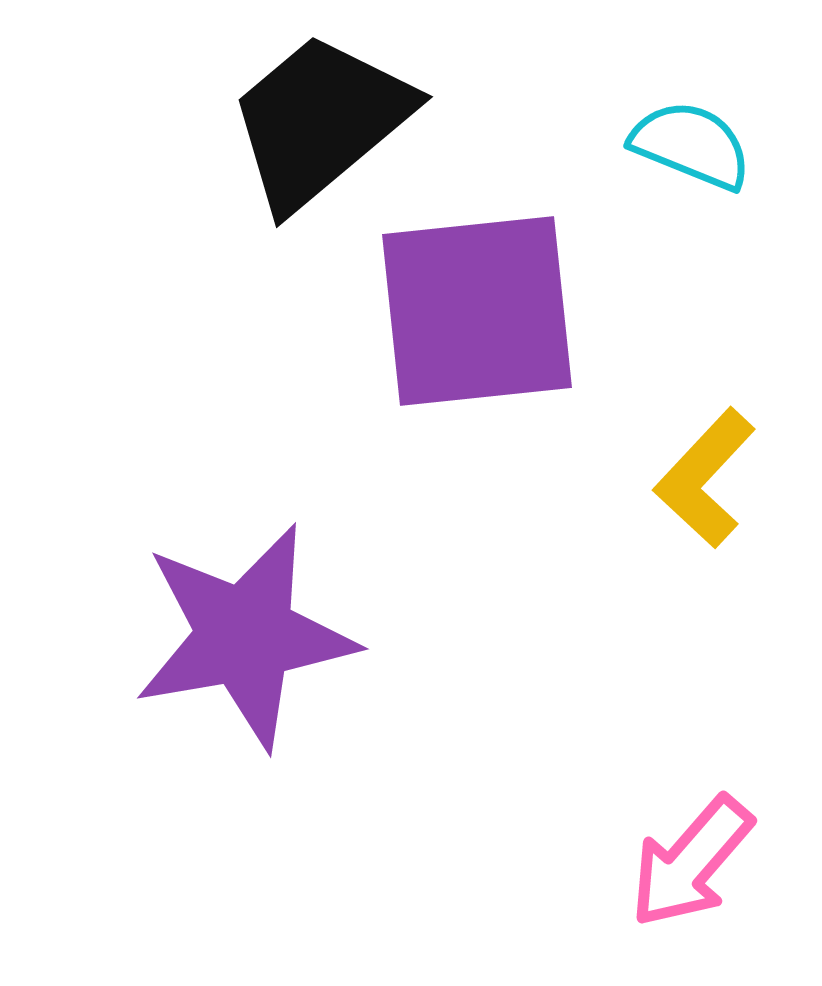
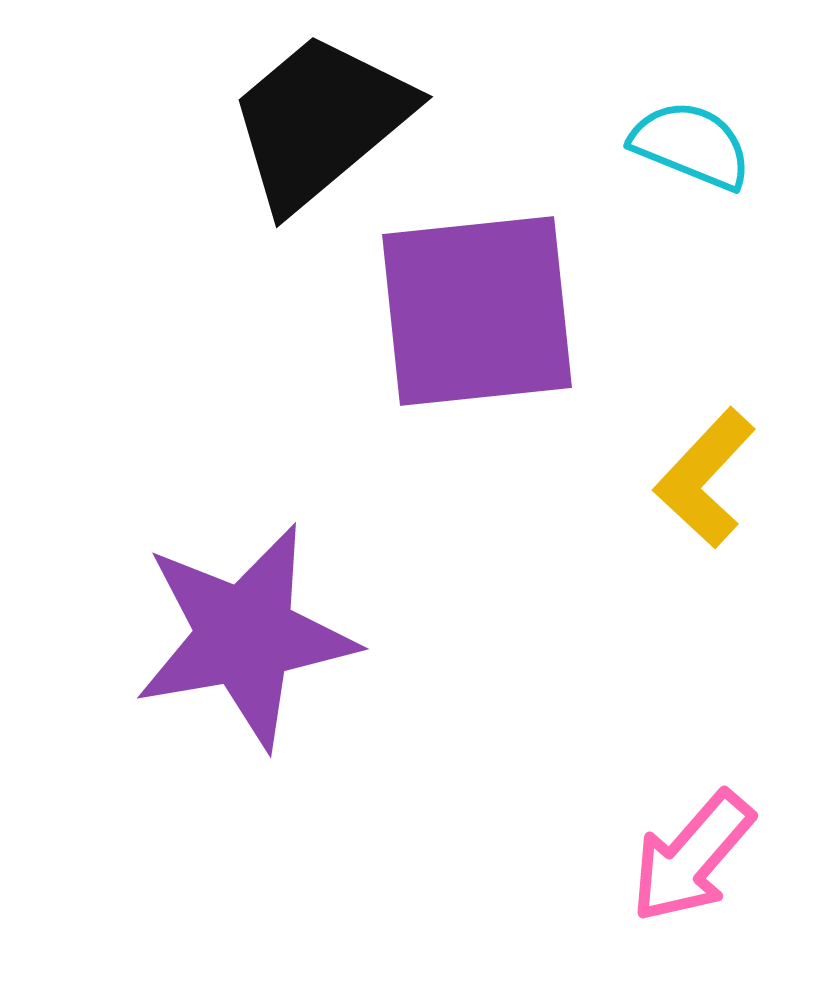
pink arrow: moved 1 px right, 5 px up
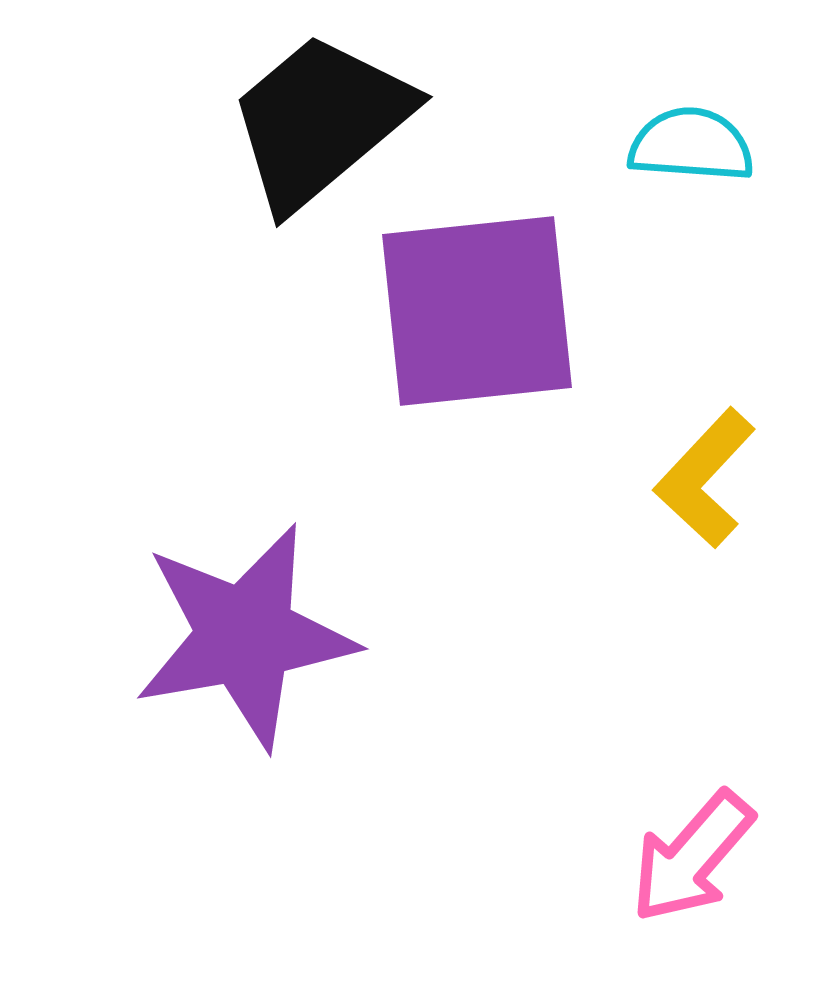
cyan semicircle: rotated 18 degrees counterclockwise
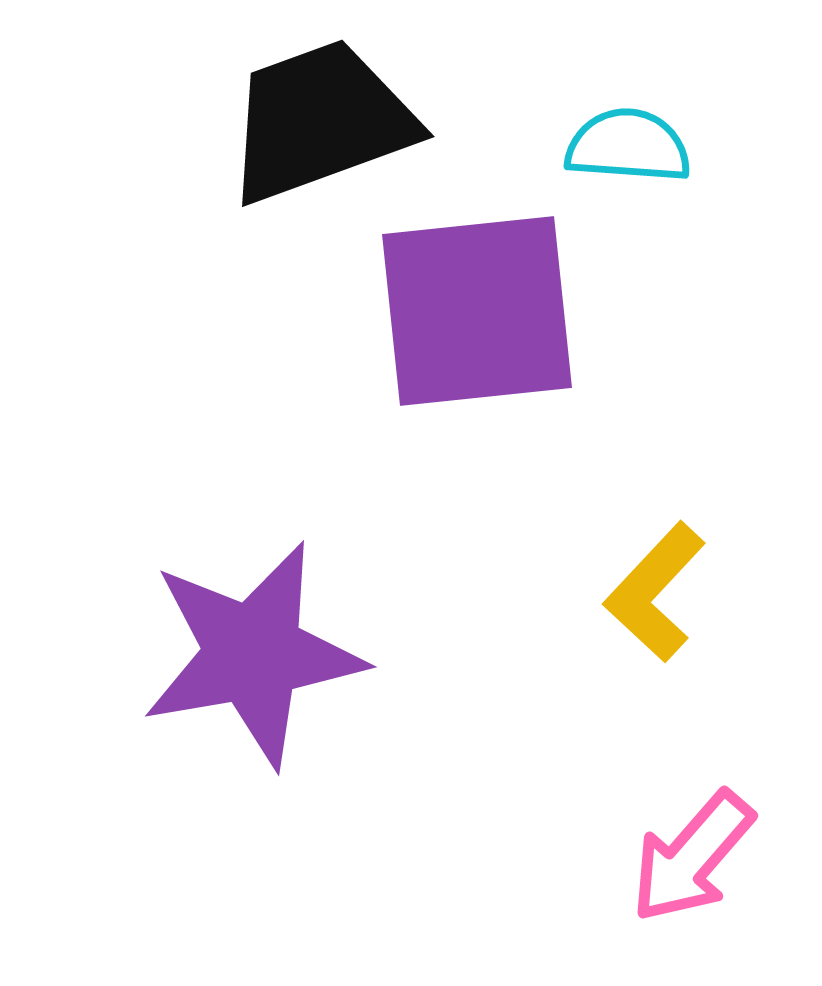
black trapezoid: rotated 20 degrees clockwise
cyan semicircle: moved 63 px left, 1 px down
yellow L-shape: moved 50 px left, 114 px down
purple star: moved 8 px right, 18 px down
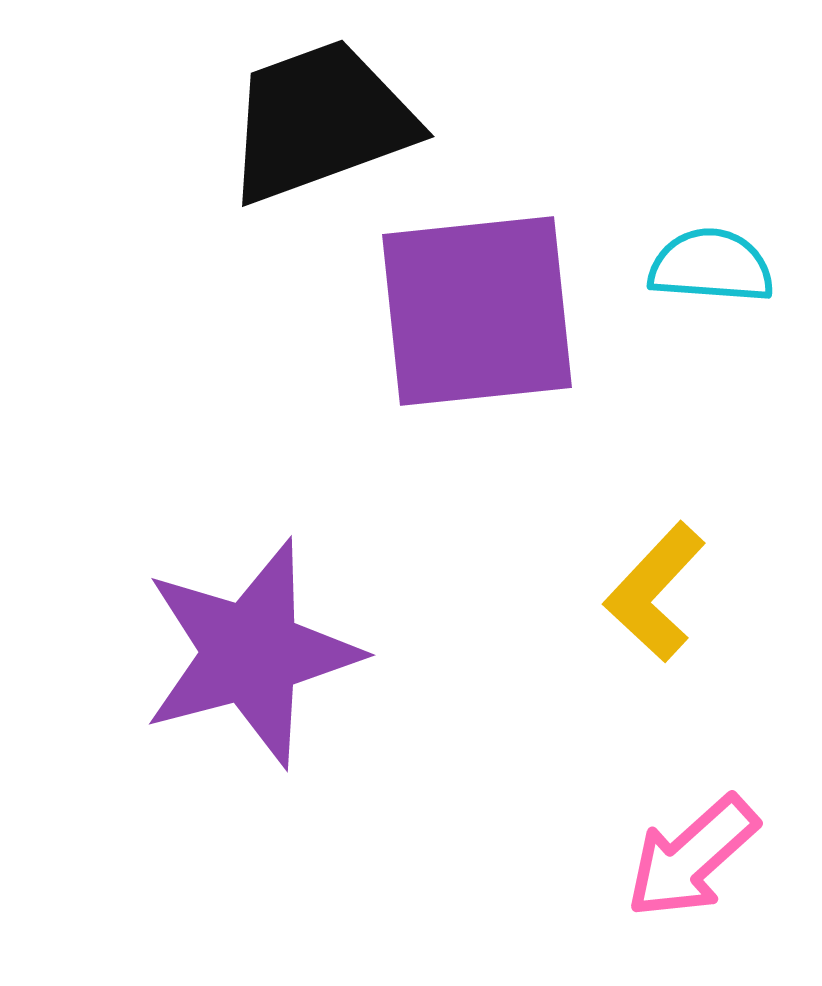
cyan semicircle: moved 83 px right, 120 px down
purple star: moved 2 px left, 1 px up; rotated 5 degrees counterclockwise
pink arrow: rotated 7 degrees clockwise
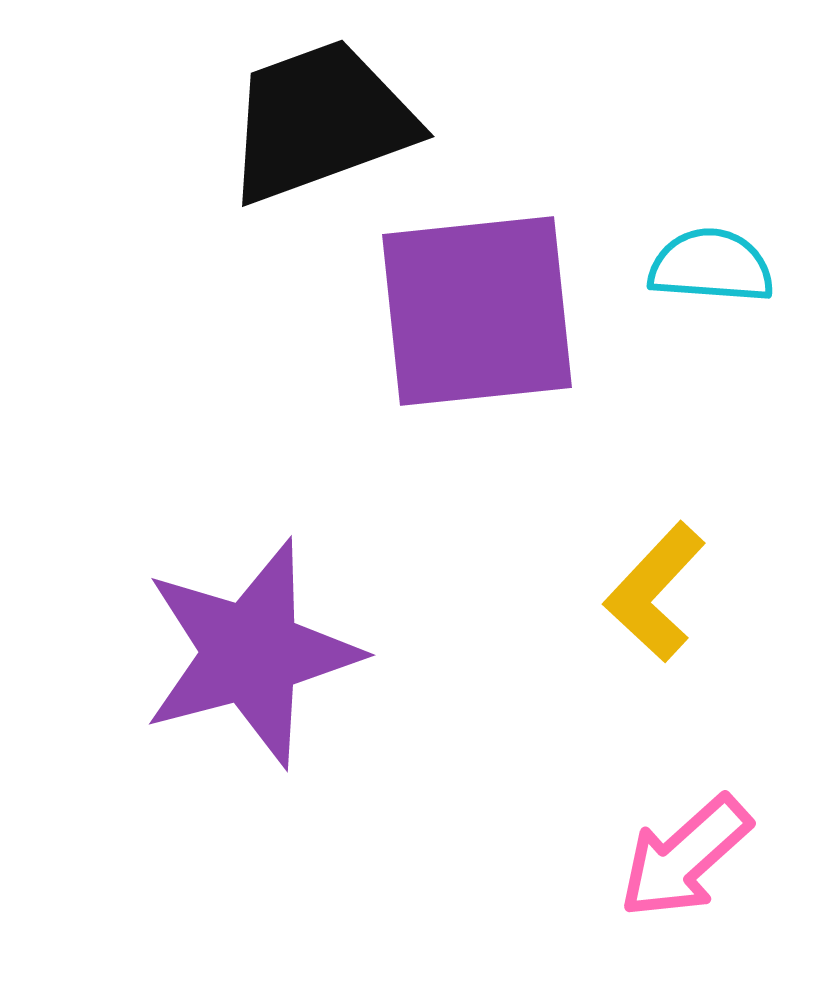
pink arrow: moved 7 px left
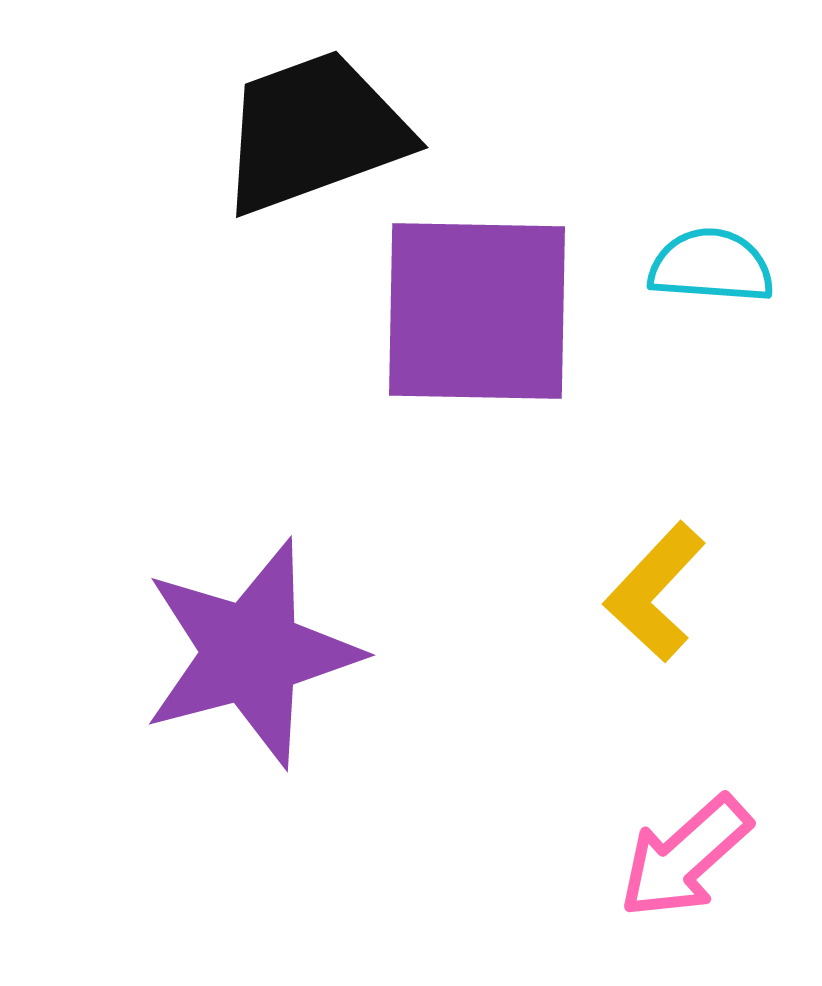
black trapezoid: moved 6 px left, 11 px down
purple square: rotated 7 degrees clockwise
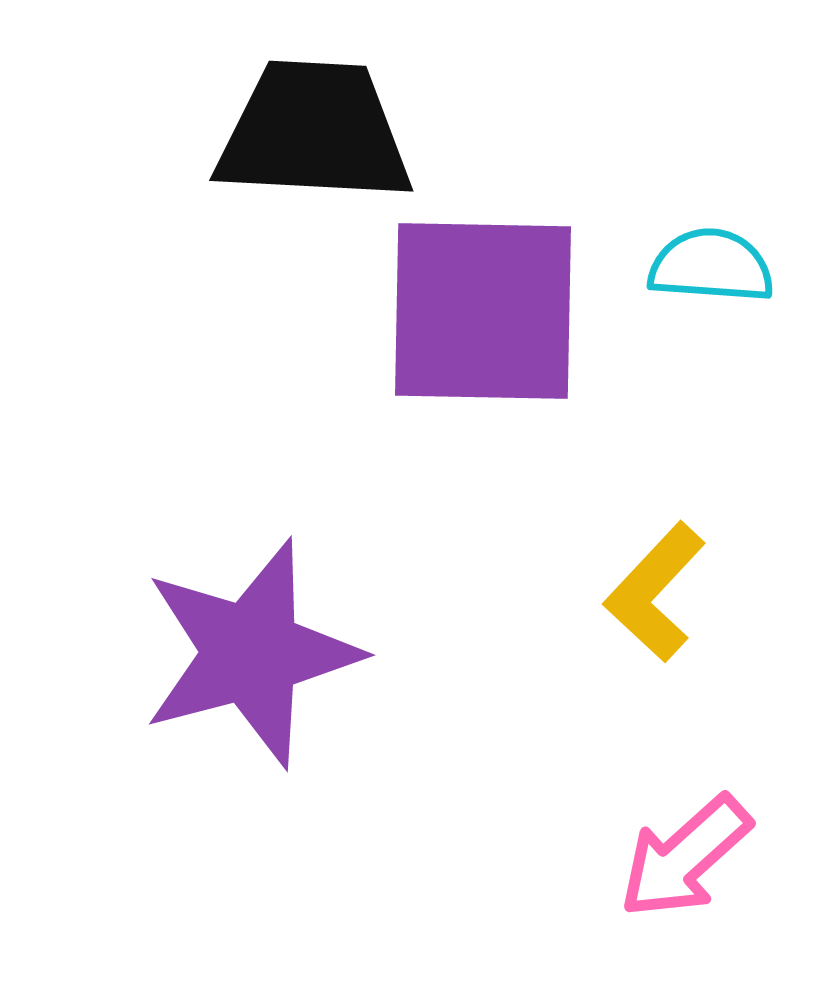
black trapezoid: rotated 23 degrees clockwise
purple square: moved 6 px right
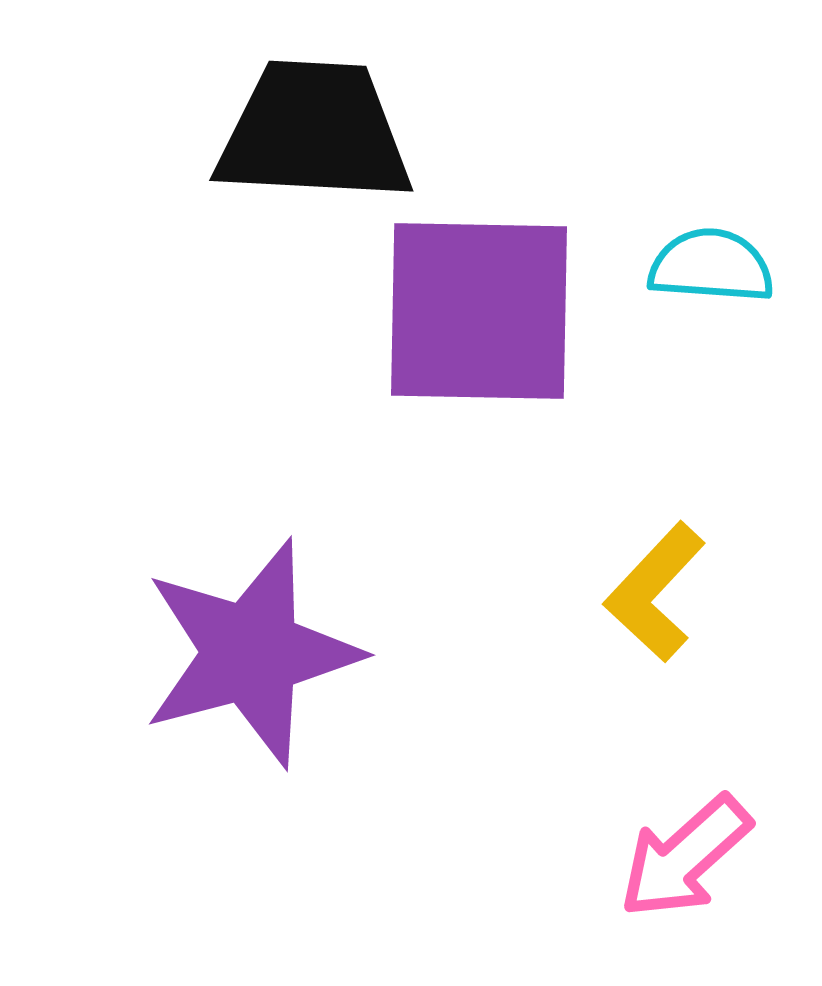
purple square: moved 4 px left
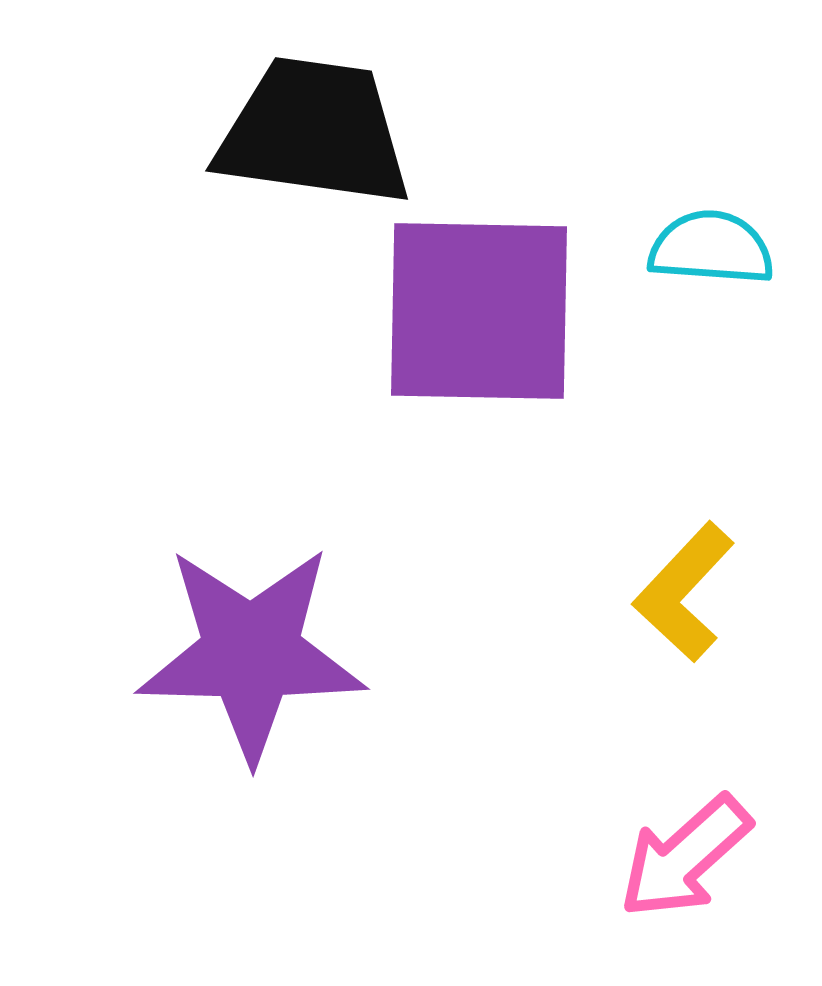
black trapezoid: rotated 5 degrees clockwise
cyan semicircle: moved 18 px up
yellow L-shape: moved 29 px right
purple star: rotated 16 degrees clockwise
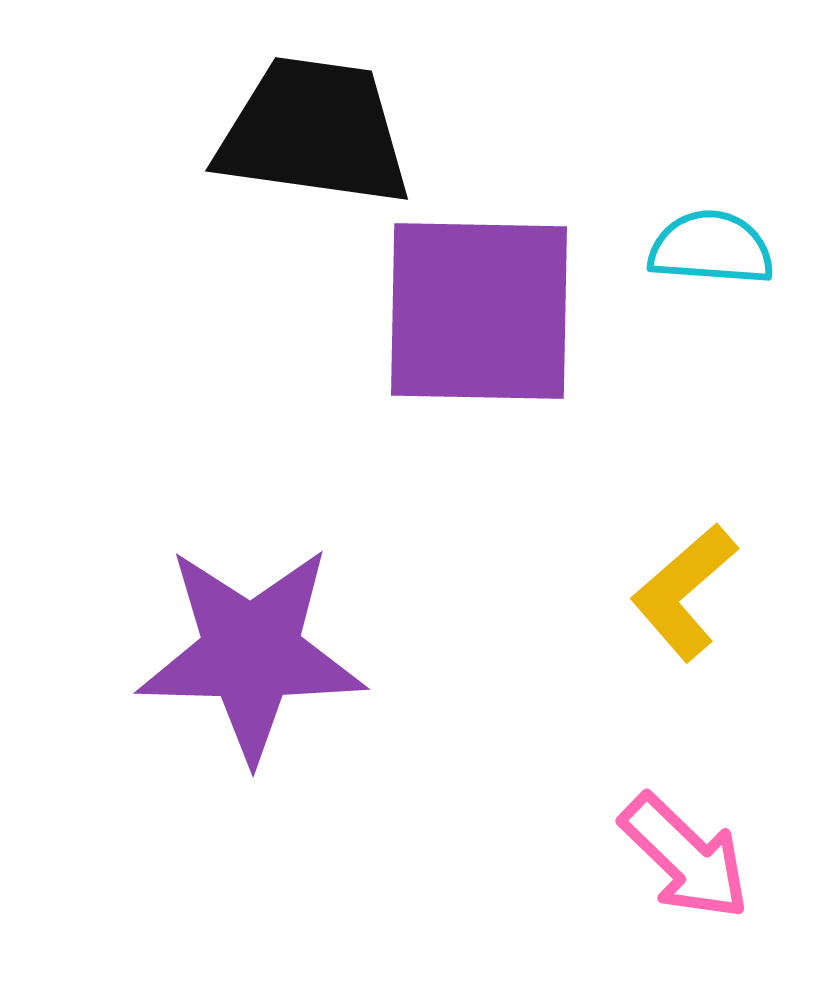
yellow L-shape: rotated 6 degrees clockwise
pink arrow: rotated 94 degrees counterclockwise
